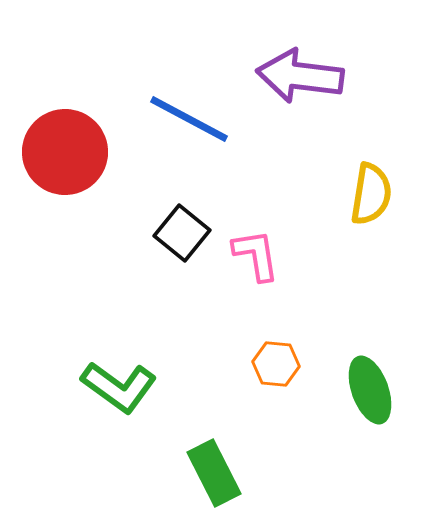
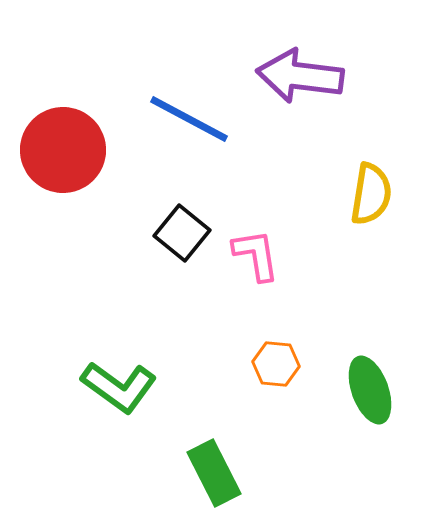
red circle: moved 2 px left, 2 px up
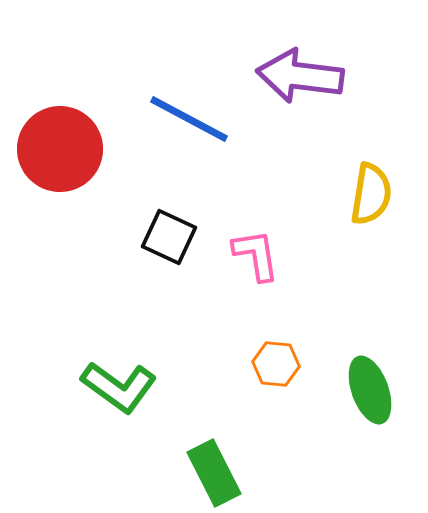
red circle: moved 3 px left, 1 px up
black square: moved 13 px left, 4 px down; rotated 14 degrees counterclockwise
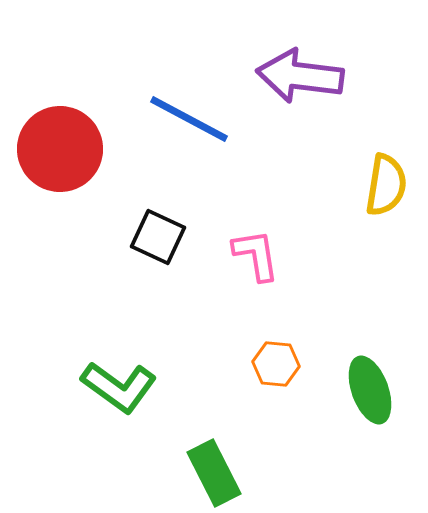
yellow semicircle: moved 15 px right, 9 px up
black square: moved 11 px left
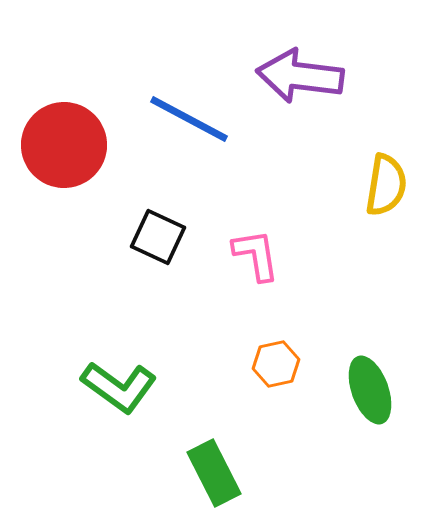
red circle: moved 4 px right, 4 px up
orange hexagon: rotated 18 degrees counterclockwise
